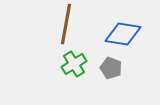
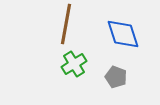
blue diamond: rotated 63 degrees clockwise
gray pentagon: moved 5 px right, 9 px down
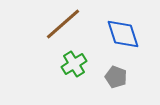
brown line: moved 3 px left; rotated 39 degrees clockwise
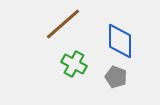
blue diamond: moved 3 px left, 7 px down; rotated 18 degrees clockwise
green cross: rotated 30 degrees counterclockwise
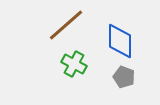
brown line: moved 3 px right, 1 px down
gray pentagon: moved 8 px right
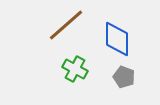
blue diamond: moved 3 px left, 2 px up
green cross: moved 1 px right, 5 px down
